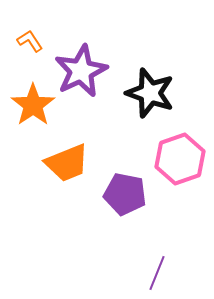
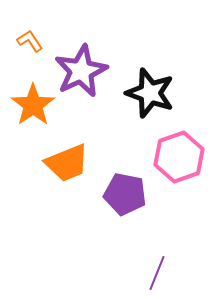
pink hexagon: moved 1 px left, 2 px up
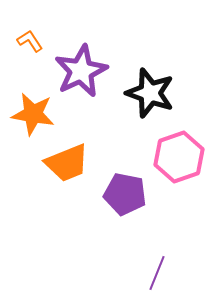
orange star: moved 9 px down; rotated 27 degrees counterclockwise
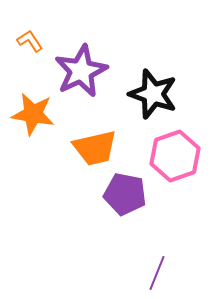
black star: moved 3 px right, 1 px down
pink hexagon: moved 4 px left, 1 px up
orange trapezoid: moved 28 px right, 15 px up; rotated 9 degrees clockwise
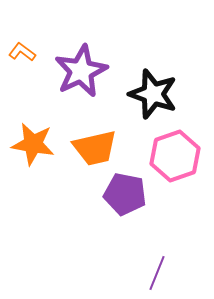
orange L-shape: moved 8 px left, 11 px down; rotated 20 degrees counterclockwise
orange star: moved 30 px down
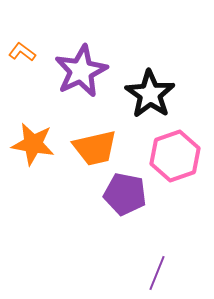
black star: moved 3 px left; rotated 15 degrees clockwise
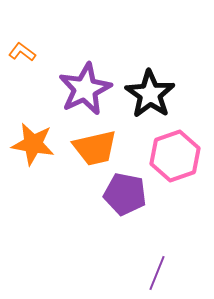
purple star: moved 4 px right, 18 px down
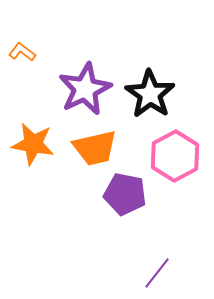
pink hexagon: rotated 9 degrees counterclockwise
purple line: rotated 16 degrees clockwise
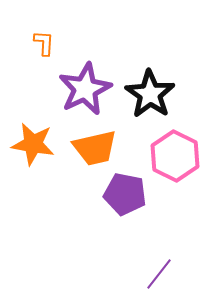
orange L-shape: moved 22 px right, 9 px up; rotated 56 degrees clockwise
pink hexagon: rotated 6 degrees counterclockwise
purple line: moved 2 px right, 1 px down
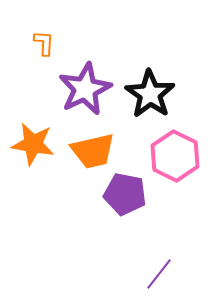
orange trapezoid: moved 2 px left, 3 px down
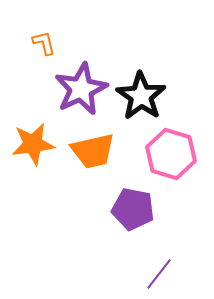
orange L-shape: rotated 16 degrees counterclockwise
purple star: moved 4 px left
black star: moved 9 px left, 2 px down
orange star: rotated 18 degrees counterclockwise
pink hexagon: moved 4 px left, 2 px up; rotated 9 degrees counterclockwise
purple pentagon: moved 8 px right, 15 px down
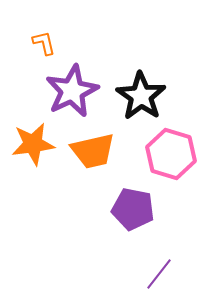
purple star: moved 9 px left, 2 px down
